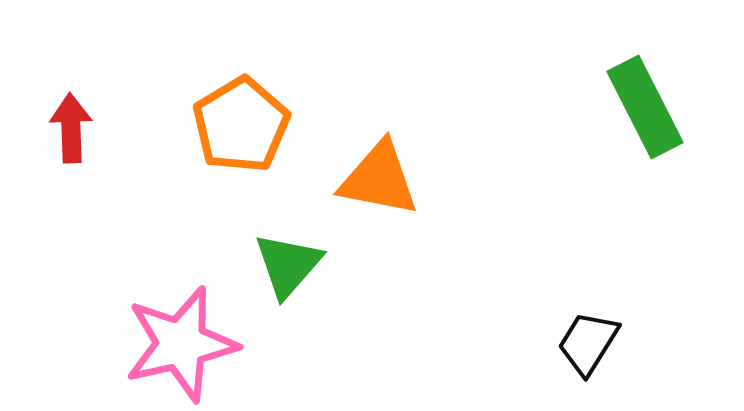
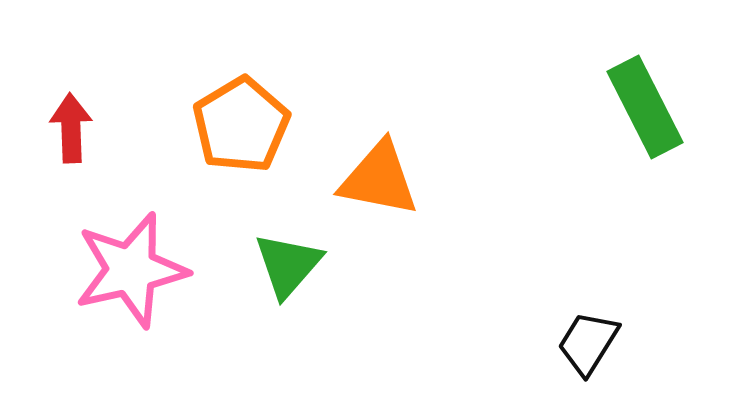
pink star: moved 50 px left, 74 px up
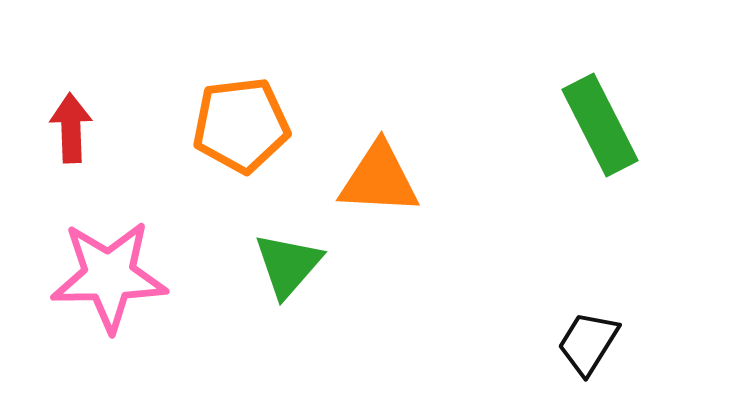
green rectangle: moved 45 px left, 18 px down
orange pentagon: rotated 24 degrees clockwise
orange triangle: rotated 8 degrees counterclockwise
pink star: moved 22 px left, 6 px down; rotated 12 degrees clockwise
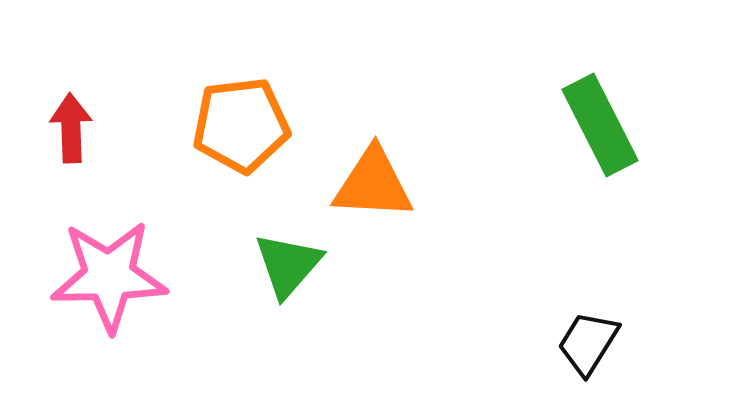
orange triangle: moved 6 px left, 5 px down
